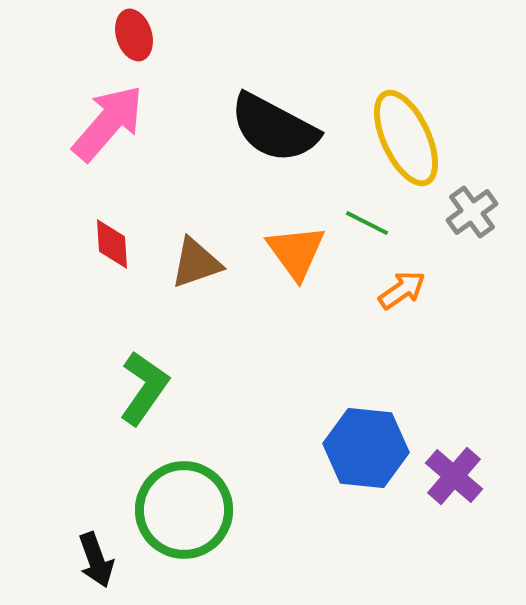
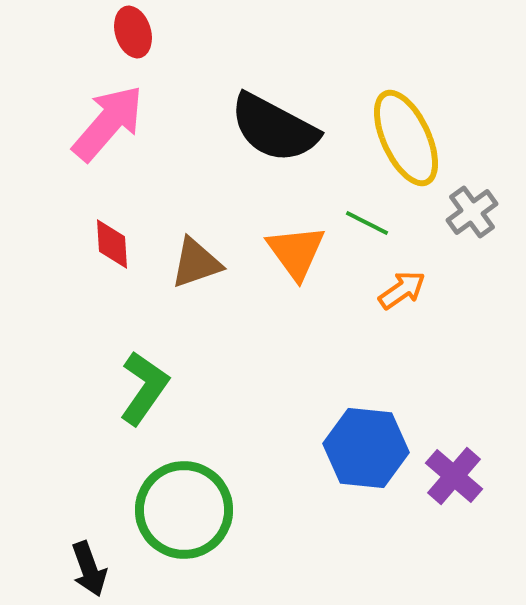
red ellipse: moved 1 px left, 3 px up
black arrow: moved 7 px left, 9 px down
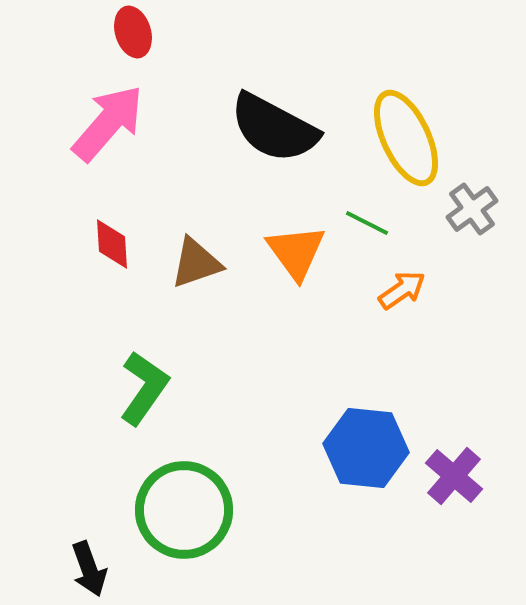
gray cross: moved 3 px up
